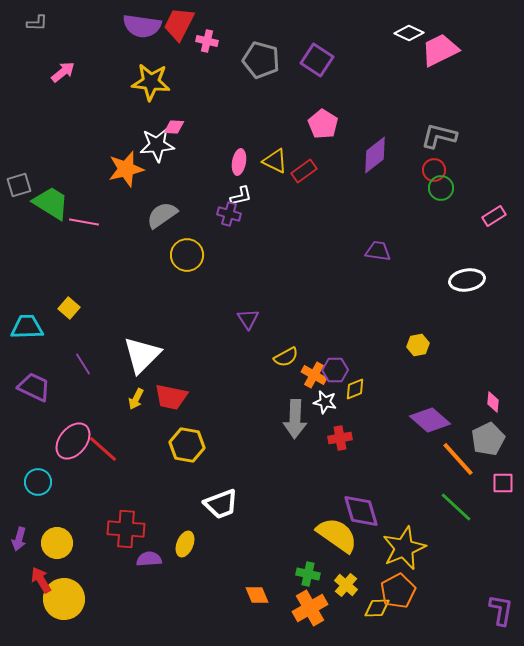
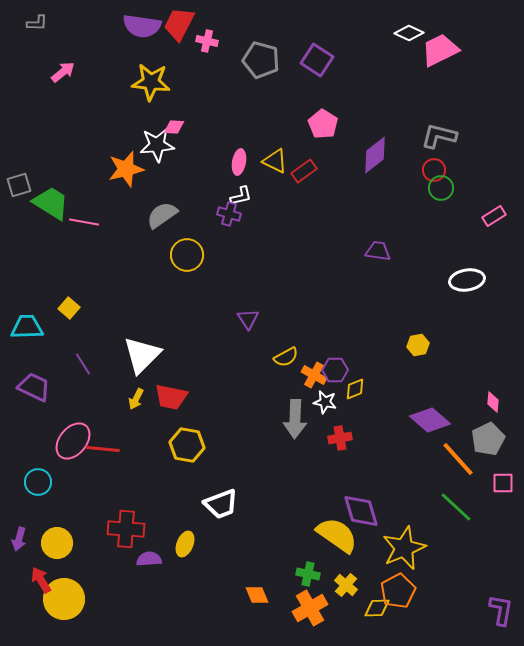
red line at (103, 449): rotated 36 degrees counterclockwise
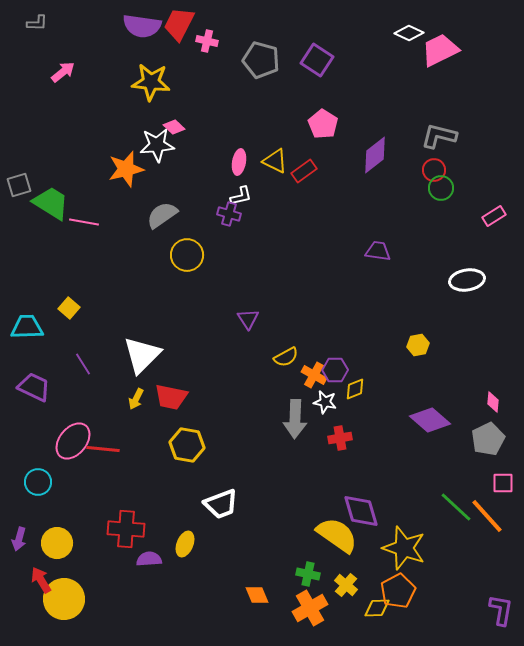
pink diamond at (174, 127): rotated 40 degrees clockwise
orange line at (458, 459): moved 29 px right, 57 px down
yellow star at (404, 548): rotated 30 degrees counterclockwise
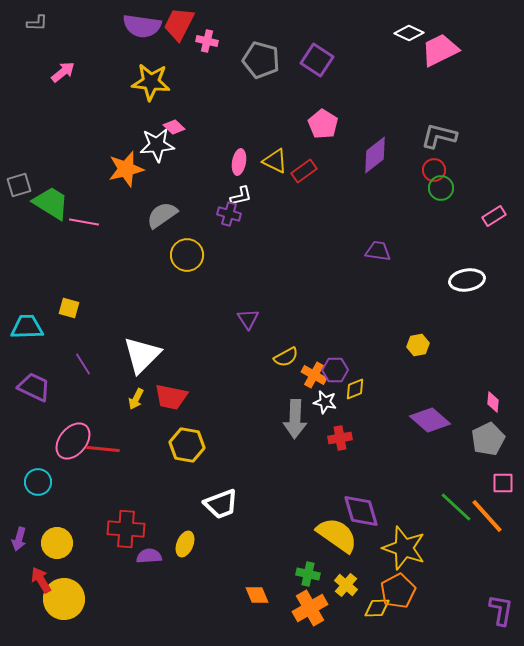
yellow square at (69, 308): rotated 25 degrees counterclockwise
purple semicircle at (149, 559): moved 3 px up
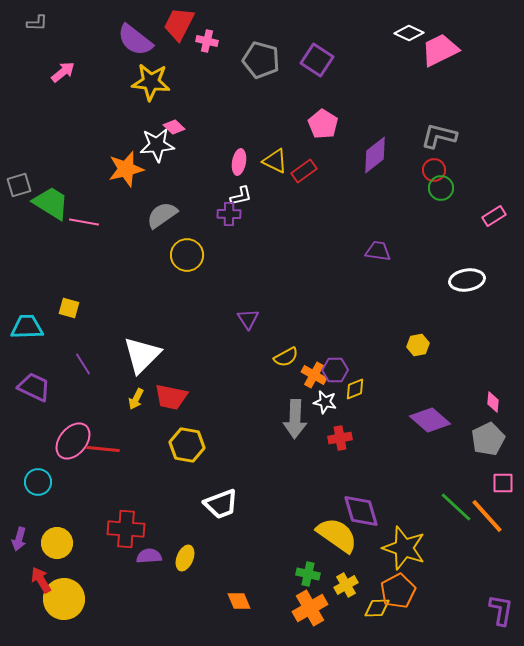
purple semicircle at (142, 26): moved 7 px left, 14 px down; rotated 30 degrees clockwise
purple cross at (229, 214): rotated 15 degrees counterclockwise
yellow ellipse at (185, 544): moved 14 px down
yellow cross at (346, 585): rotated 20 degrees clockwise
orange diamond at (257, 595): moved 18 px left, 6 px down
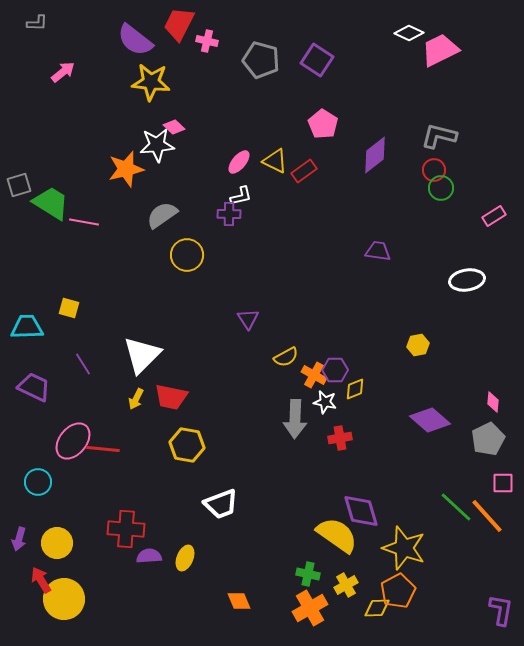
pink ellipse at (239, 162): rotated 30 degrees clockwise
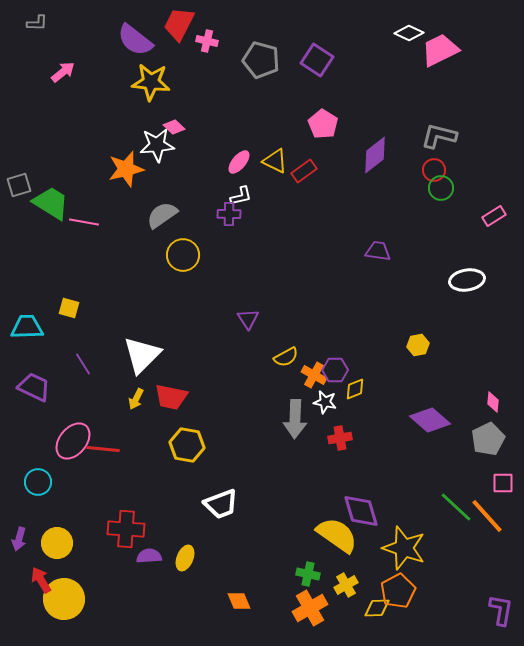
yellow circle at (187, 255): moved 4 px left
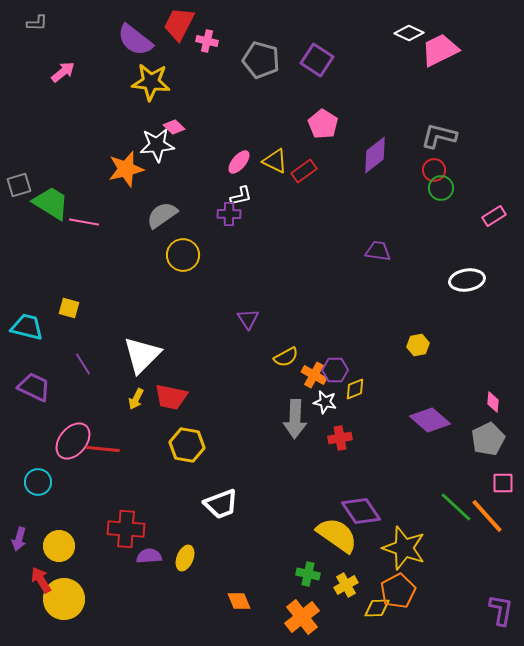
cyan trapezoid at (27, 327): rotated 16 degrees clockwise
purple diamond at (361, 511): rotated 18 degrees counterclockwise
yellow circle at (57, 543): moved 2 px right, 3 px down
orange cross at (310, 608): moved 8 px left, 9 px down; rotated 8 degrees counterclockwise
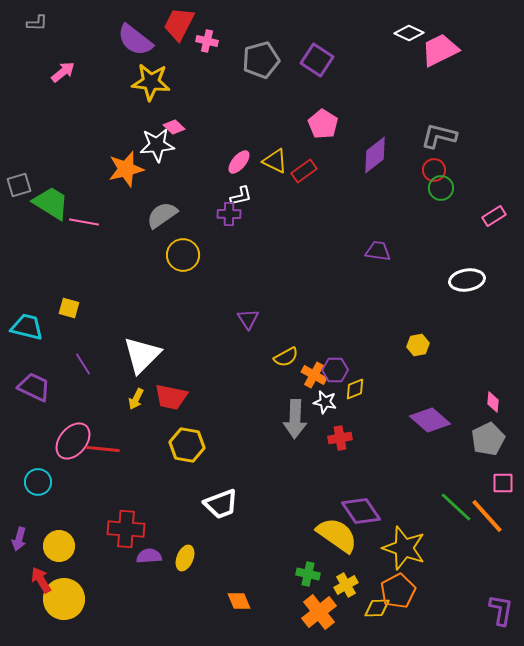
gray pentagon at (261, 60): rotated 30 degrees counterclockwise
orange cross at (302, 617): moved 17 px right, 5 px up
